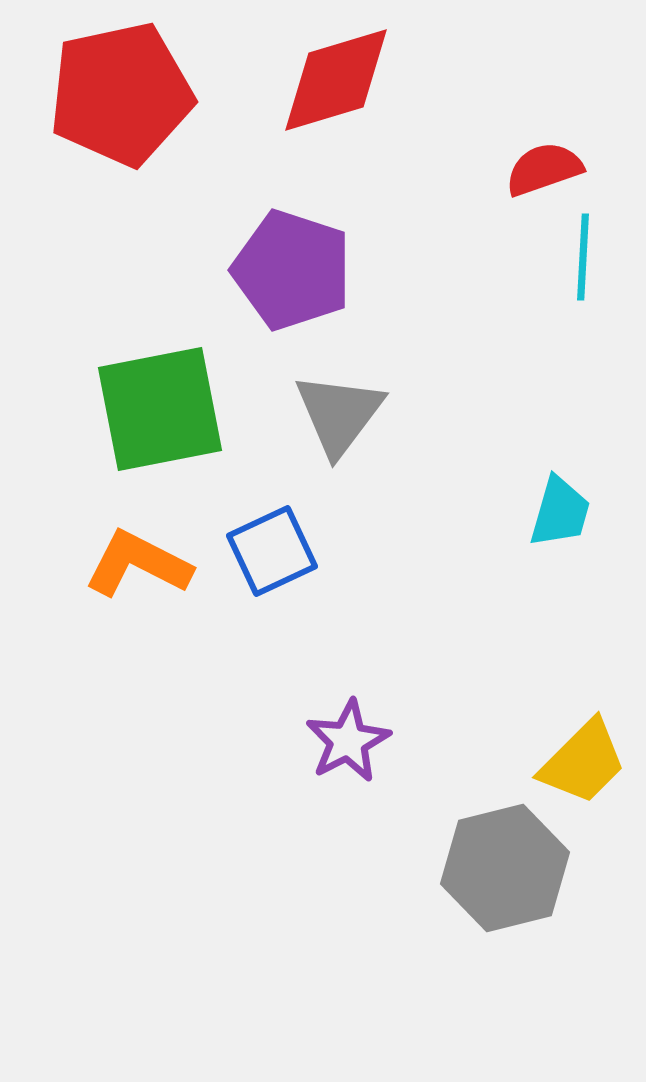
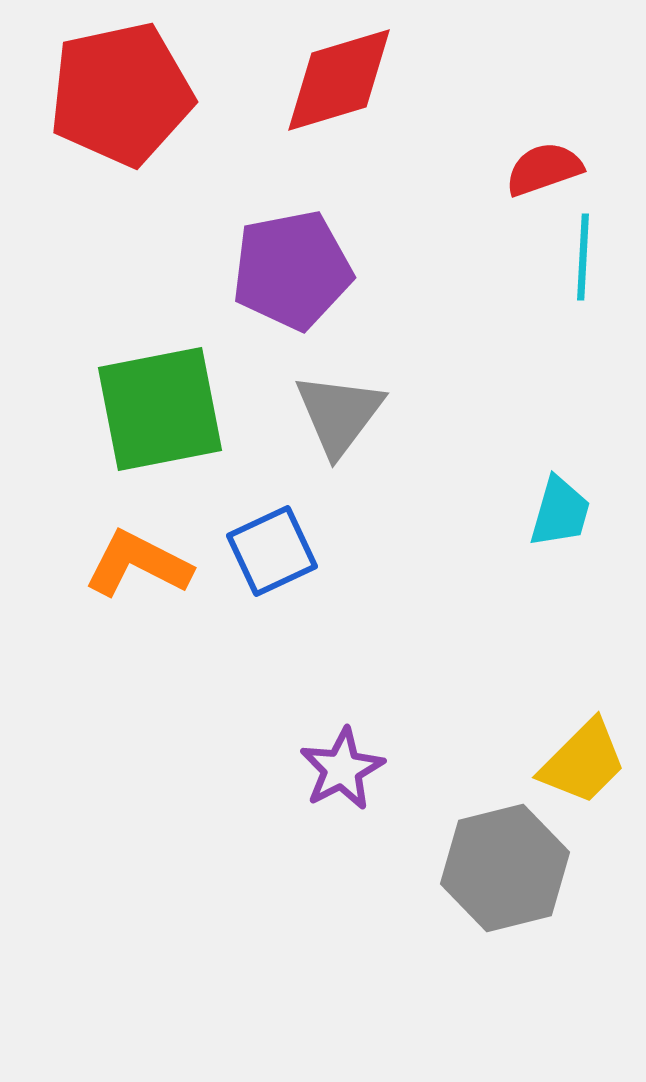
red diamond: moved 3 px right
purple pentagon: rotated 29 degrees counterclockwise
purple star: moved 6 px left, 28 px down
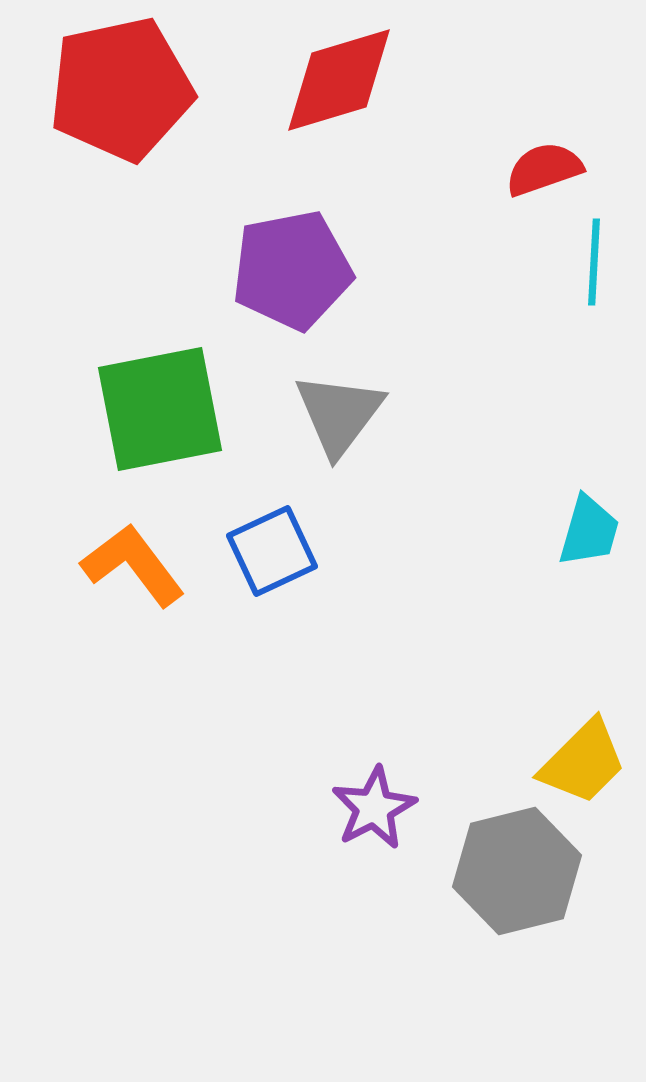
red pentagon: moved 5 px up
cyan line: moved 11 px right, 5 px down
cyan trapezoid: moved 29 px right, 19 px down
orange L-shape: moved 5 px left, 1 px down; rotated 26 degrees clockwise
purple star: moved 32 px right, 39 px down
gray hexagon: moved 12 px right, 3 px down
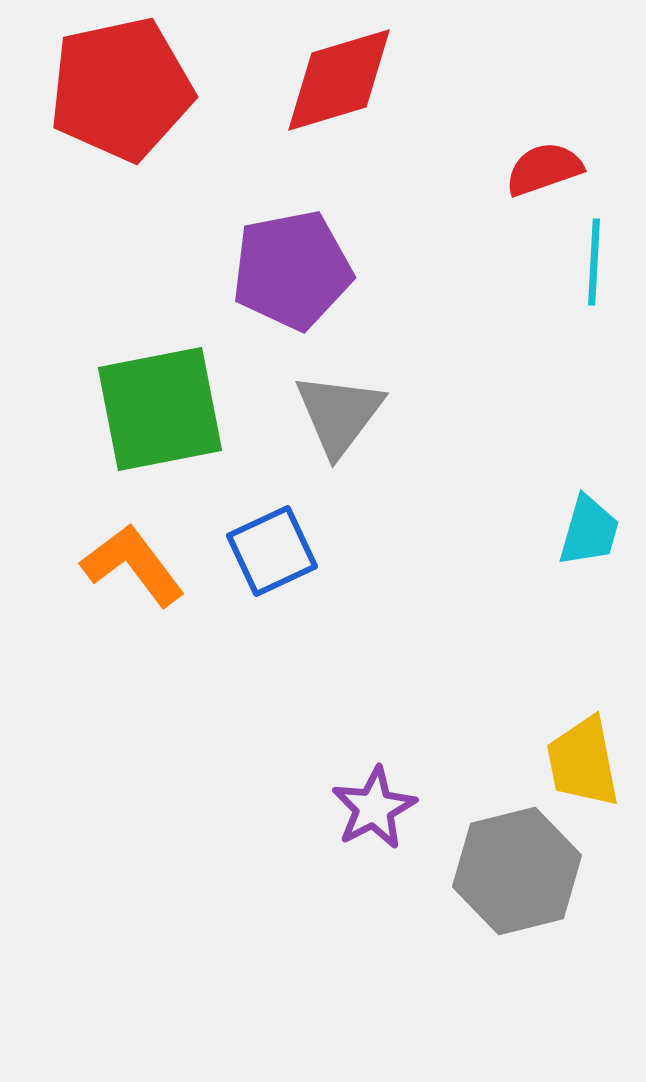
yellow trapezoid: rotated 124 degrees clockwise
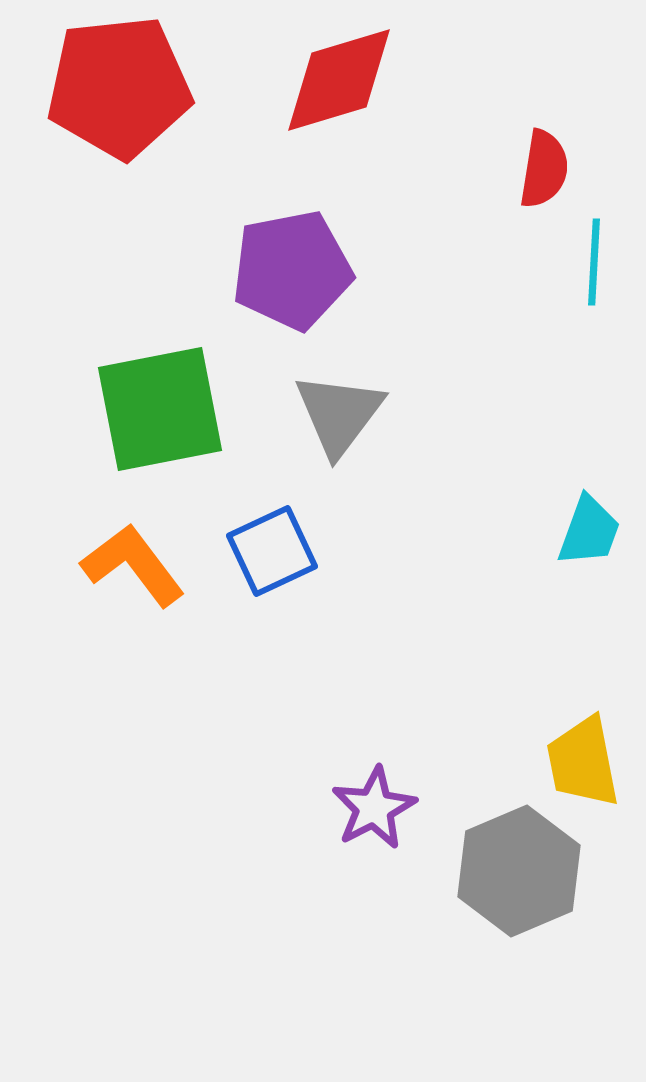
red pentagon: moved 2 px left, 2 px up; rotated 6 degrees clockwise
red semicircle: rotated 118 degrees clockwise
cyan trapezoid: rotated 4 degrees clockwise
gray hexagon: moved 2 px right; rotated 9 degrees counterclockwise
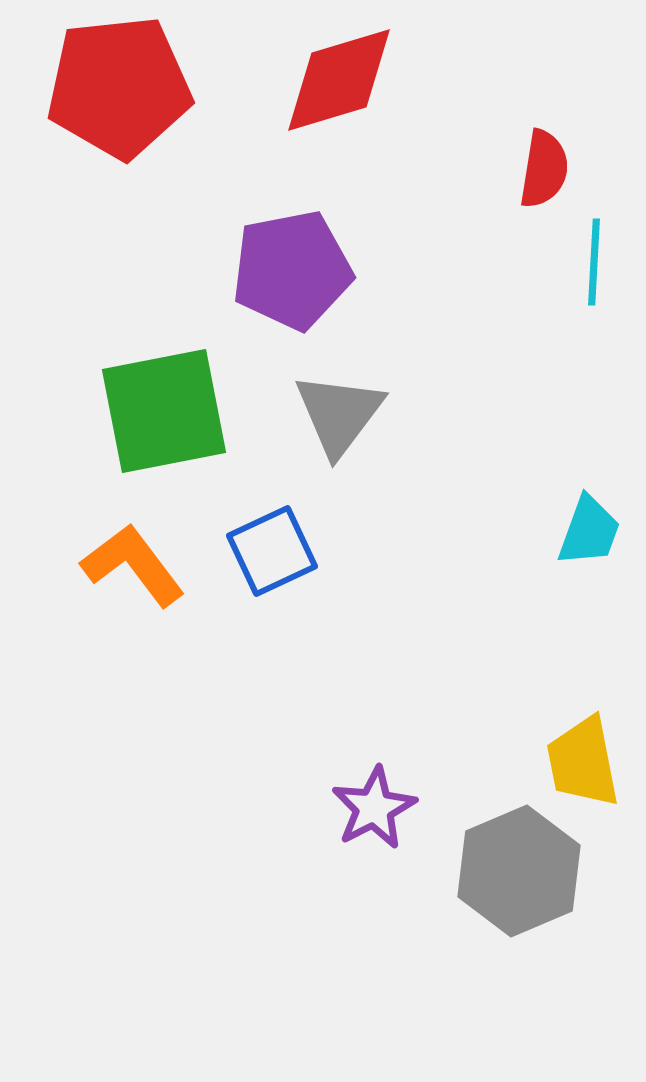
green square: moved 4 px right, 2 px down
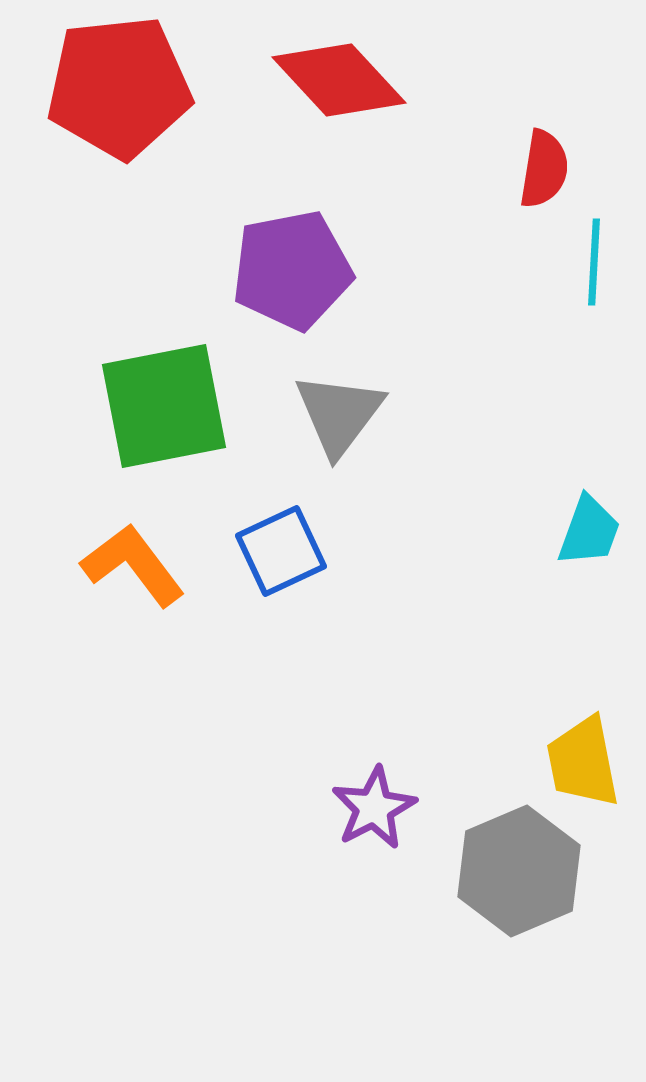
red diamond: rotated 64 degrees clockwise
green square: moved 5 px up
blue square: moved 9 px right
